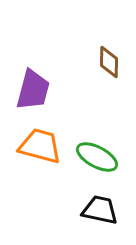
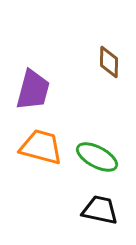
orange trapezoid: moved 1 px right, 1 px down
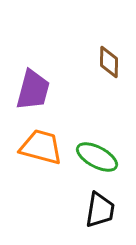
black trapezoid: rotated 87 degrees clockwise
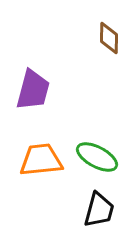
brown diamond: moved 24 px up
orange trapezoid: moved 13 px down; rotated 21 degrees counterclockwise
black trapezoid: moved 1 px left; rotated 6 degrees clockwise
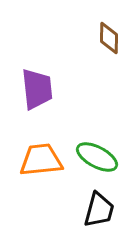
purple trapezoid: moved 4 px right, 1 px up; rotated 21 degrees counterclockwise
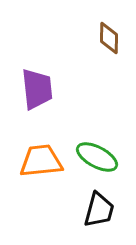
orange trapezoid: moved 1 px down
